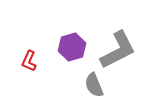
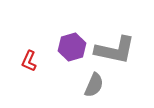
gray L-shape: moved 3 px left; rotated 39 degrees clockwise
gray semicircle: rotated 135 degrees counterclockwise
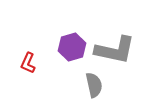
red L-shape: moved 1 px left, 2 px down
gray semicircle: rotated 35 degrees counterclockwise
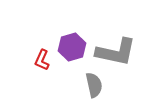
gray L-shape: moved 1 px right, 2 px down
red L-shape: moved 14 px right, 3 px up
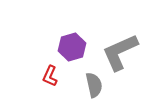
gray L-shape: moved 4 px right; rotated 144 degrees clockwise
red L-shape: moved 8 px right, 16 px down
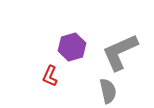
gray semicircle: moved 14 px right, 6 px down
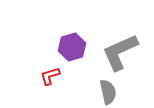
red L-shape: rotated 50 degrees clockwise
gray semicircle: moved 1 px down
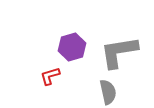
gray L-shape: moved 1 px left; rotated 15 degrees clockwise
